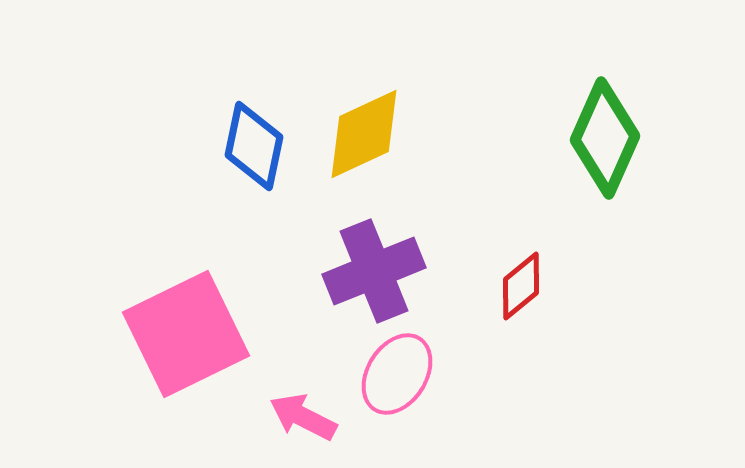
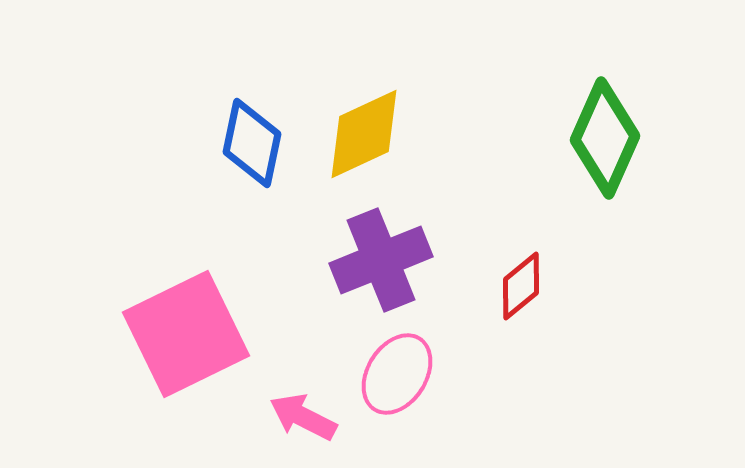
blue diamond: moved 2 px left, 3 px up
purple cross: moved 7 px right, 11 px up
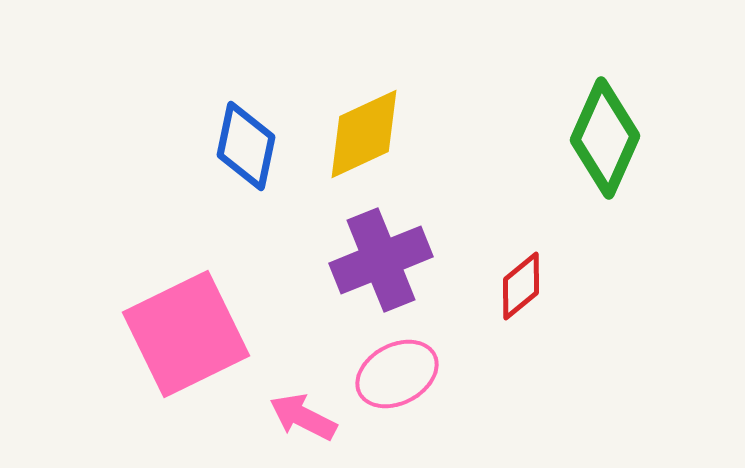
blue diamond: moved 6 px left, 3 px down
pink ellipse: rotated 30 degrees clockwise
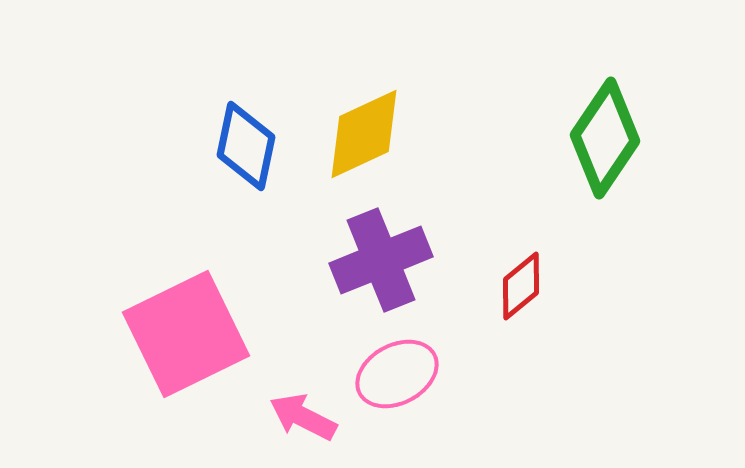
green diamond: rotated 10 degrees clockwise
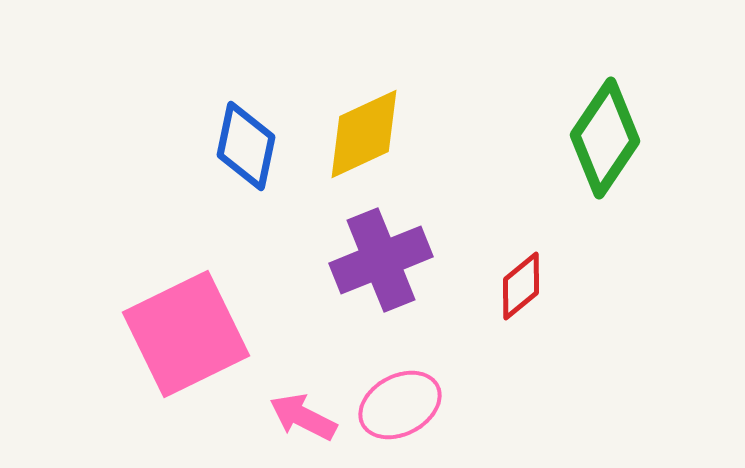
pink ellipse: moved 3 px right, 31 px down
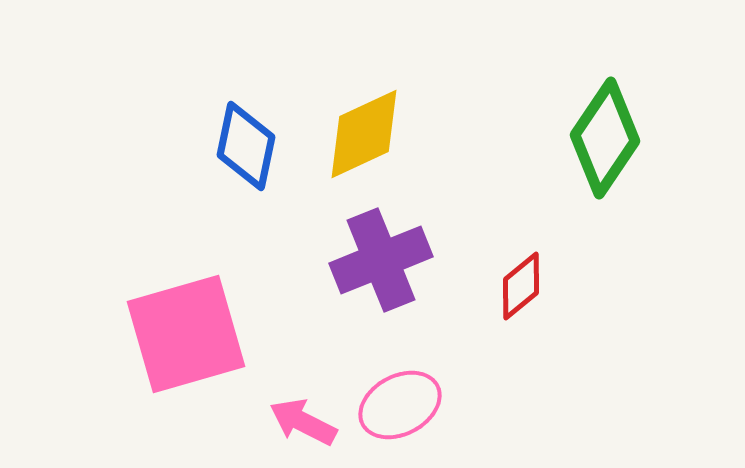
pink square: rotated 10 degrees clockwise
pink arrow: moved 5 px down
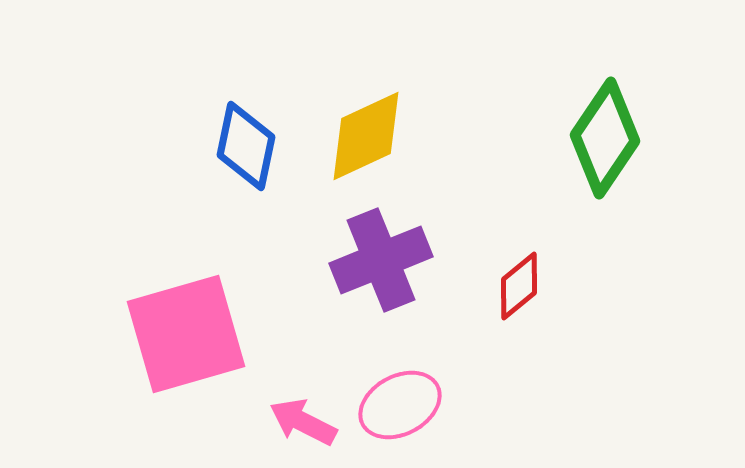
yellow diamond: moved 2 px right, 2 px down
red diamond: moved 2 px left
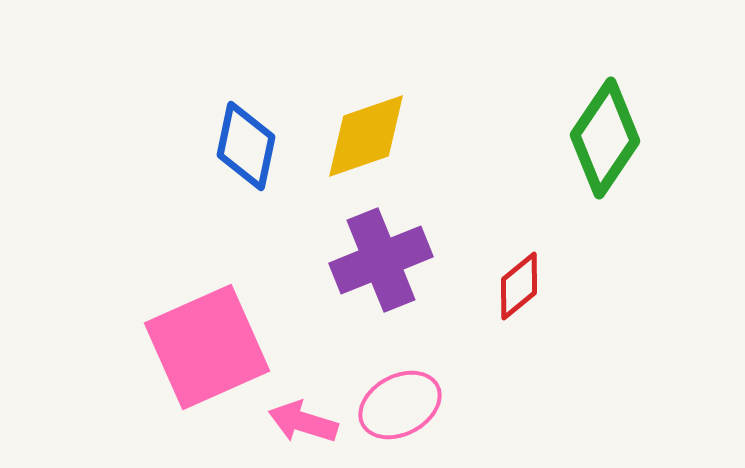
yellow diamond: rotated 6 degrees clockwise
pink square: moved 21 px right, 13 px down; rotated 8 degrees counterclockwise
pink arrow: rotated 10 degrees counterclockwise
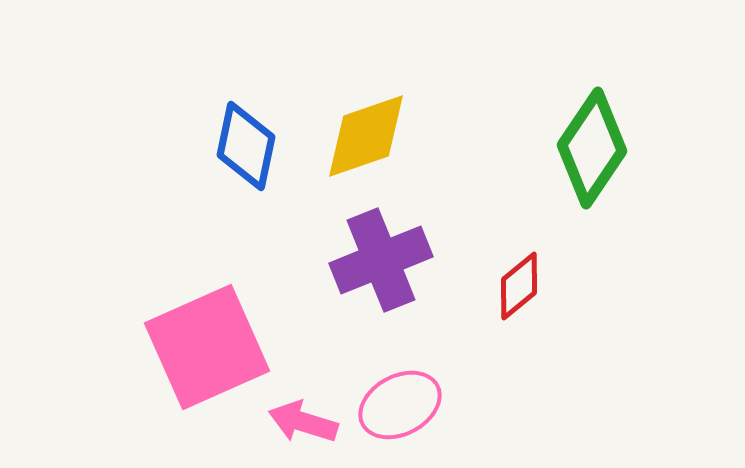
green diamond: moved 13 px left, 10 px down
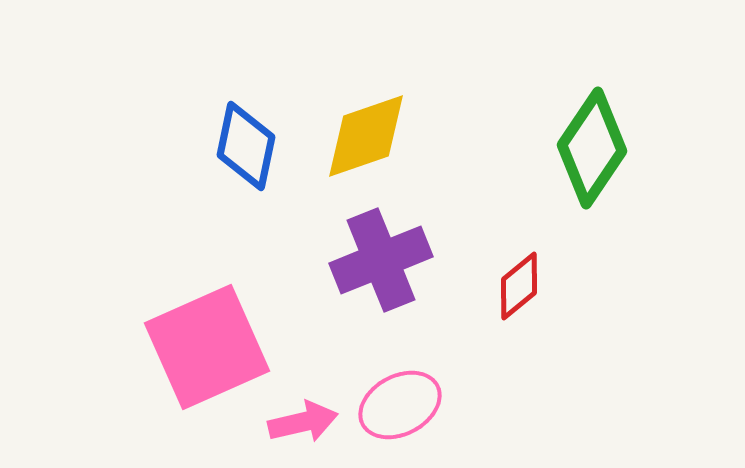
pink arrow: rotated 150 degrees clockwise
